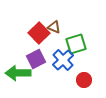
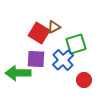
brown triangle: rotated 48 degrees counterclockwise
red square: rotated 15 degrees counterclockwise
purple square: rotated 30 degrees clockwise
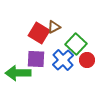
green square: rotated 30 degrees counterclockwise
red circle: moved 3 px right, 20 px up
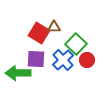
brown triangle: rotated 24 degrees clockwise
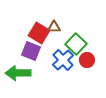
purple square: moved 5 px left, 8 px up; rotated 18 degrees clockwise
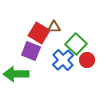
green arrow: moved 2 px left, 1 px down
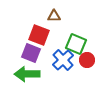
brown triangle: moved 11 px up
red square: moved 2 px down; rotated 10 degrees counterclockwise
green square: rotated 20 degrees counterclockwise
purple square: moved 2 px down
green arrow: moved 11 px right
